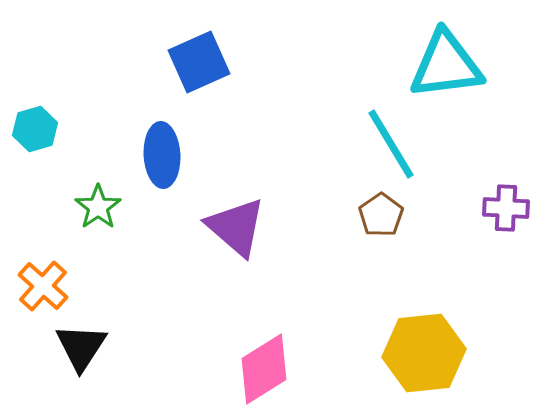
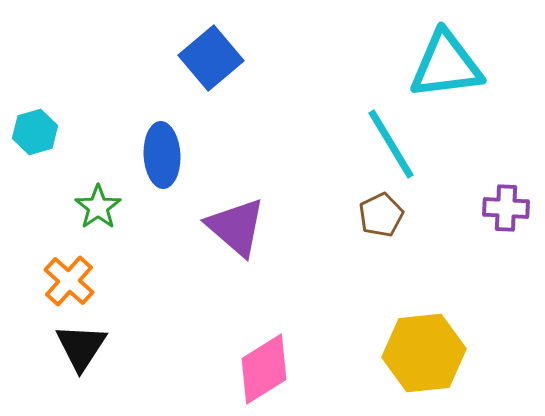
blue square: moved 12 px right, 4 px up; rotated 16 degrees counterclockwise
cyan hexagon: moved 3 px down
brown pentagon: rotated 9 degrees clockwise
orange cross: moved 26 px right, 5 px up
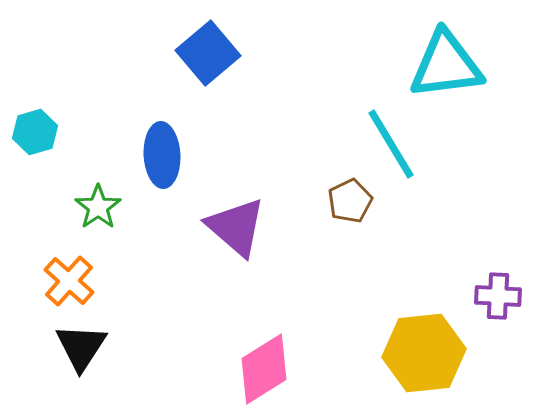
blue square: moved 3 px left, 5 px up
purple cross: moved 8 px left, 88 px down
brown pentagon: moved 31 px left, 14 px up
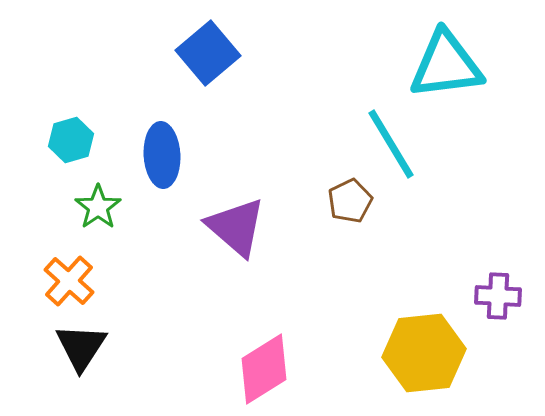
cyan hexagon: moved 36 px right, 8 px down
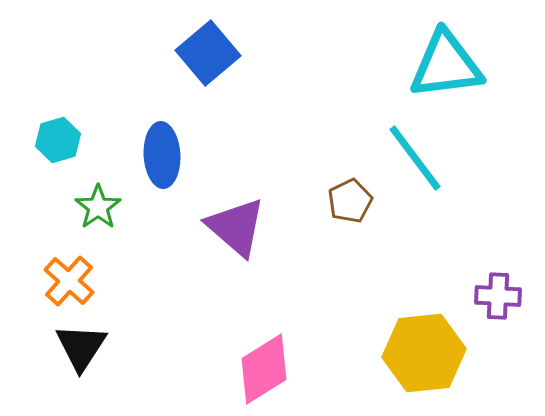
cyan hexagon: moved 13 px left
cyan line: moved 24 px right, 14 px down; rotated 6 degrees counterclockwise
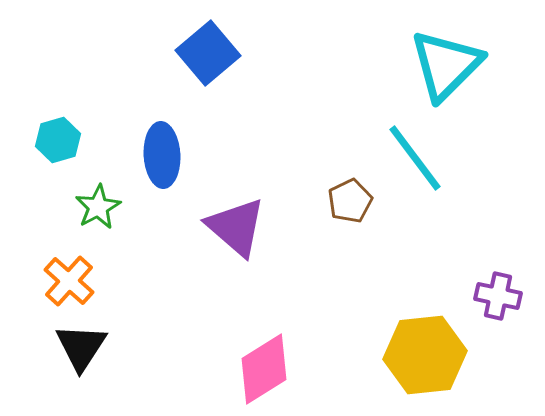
cyan triangle: rotated 38 degrees counterclockwise
green star: rotated 6 degrees clockwise
purple cross: rotated 9 degrees clockwise
yellow hexagon: moved 1 px right, 2 px down
